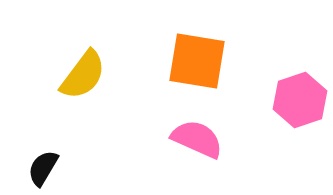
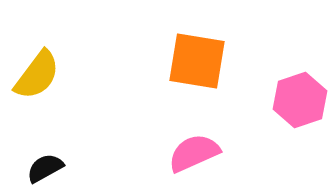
yellow semicircle: moved 46 px left
pink semicircle: moved 3 px left, 14 px down; rotated 48 degrees counterclockwise
black semicircle: moved 2 px right; rotated 30 degrees clockwise
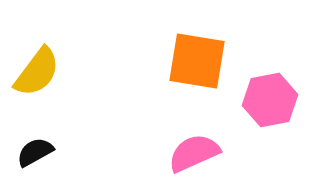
yellow semicircle: moved 3 px up
pink hexagon: moved 30 px left; rotated 8 degrees clockwise
black semicircle: moved 10 px left, 16 px up
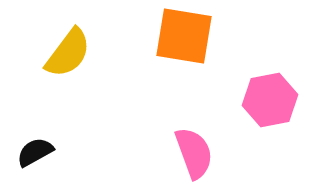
orange square: moved 13 px left, 25 px up
yellow semicircle: moved 31 px right, 19 px up
pink semicircle: rotated 94 degrees clockwise
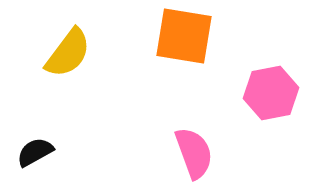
pink hexagon: moved 1 px right, 7 px up
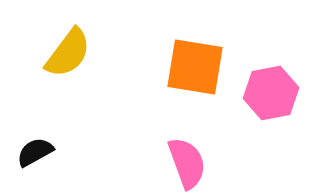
orange square: moved 11 px right, 31 px down
pink semicircle: moved 7 px left, 10 px down
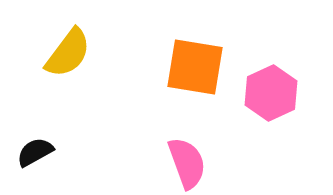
pink hexagon: rotated 14 degrees counterclockwise
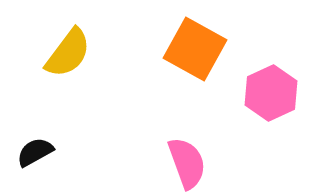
orange square: moved 18 px up; rotated 20 degrees clockwise
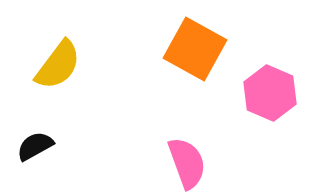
yellow semicircle: moved 10 px left, 12 px down
pink hexagon: moved 1 px left; rotated 12 degrees counterclockwise
black semicircle: moved 6 px up
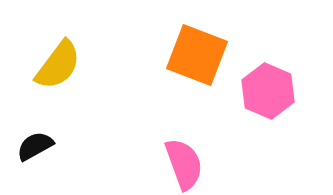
orange square: moved 2 px right, 6 px down; rotated 8 degrees counterclockwise
pink hexagon: moved 2 px left, 2 px up
pink semicircle: moved 3 px left, 1 px down
